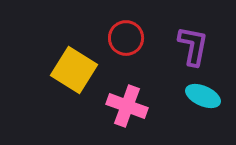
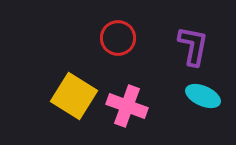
red circle: moved 8 px left
yellow square: moved 26 px down
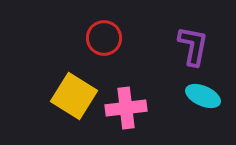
red circle: moved 14 px left
pink cross: moved 1 px left, 2 px down; rotated 27 degrees counterclockwise
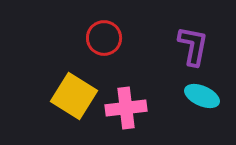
cyan ellipse: moved 1 px left
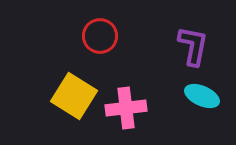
red circle: moved 4 px left, 2 px up
